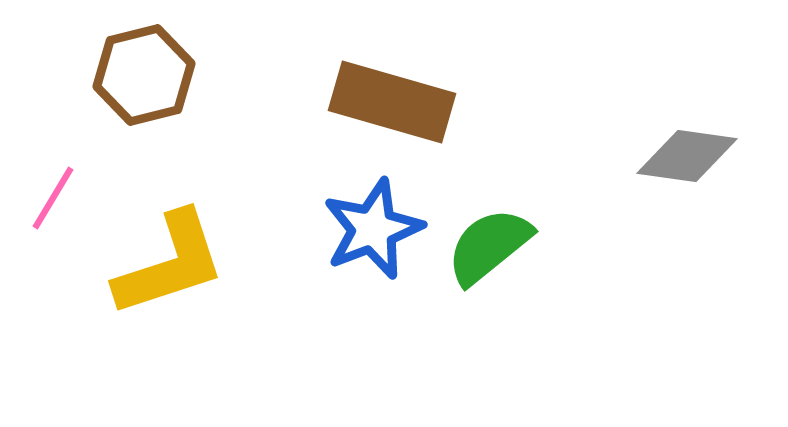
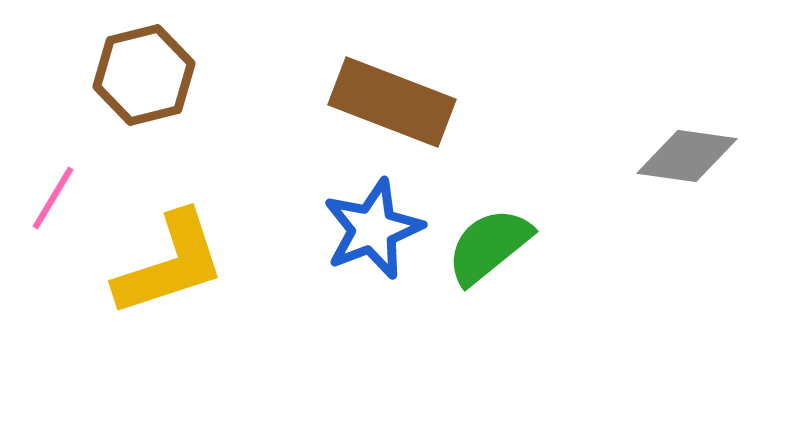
brown rectangle: rotated 5 degrees clockwise
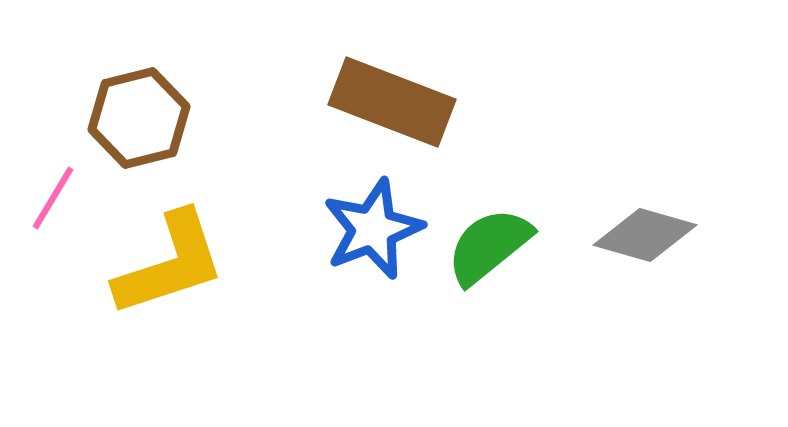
brown hexagon: moved 5 px left, 43 px down
gray diamond: moved 42 px left, 79 px down; rotated 8 degrees clockwise
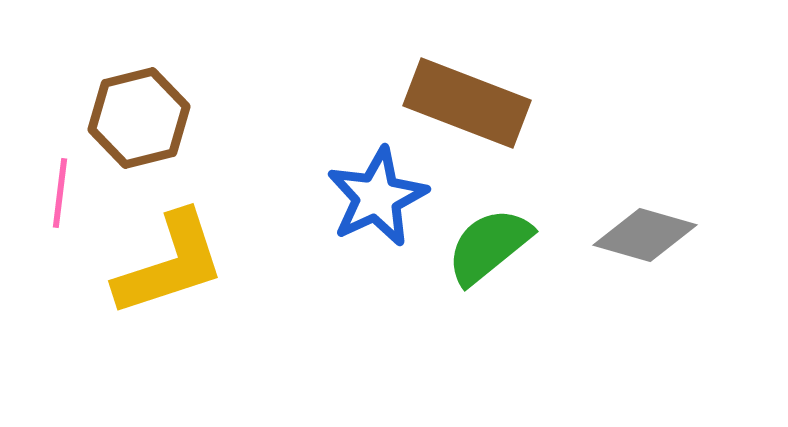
brown rectangle: moved 75 px right, 1 px down
pink line: moved 7 px right, 5 px up; rotated 24 degrees counterclockwise
blue star: moved 4 px right, 32 px up; rotated 4 degrees counterclockwise
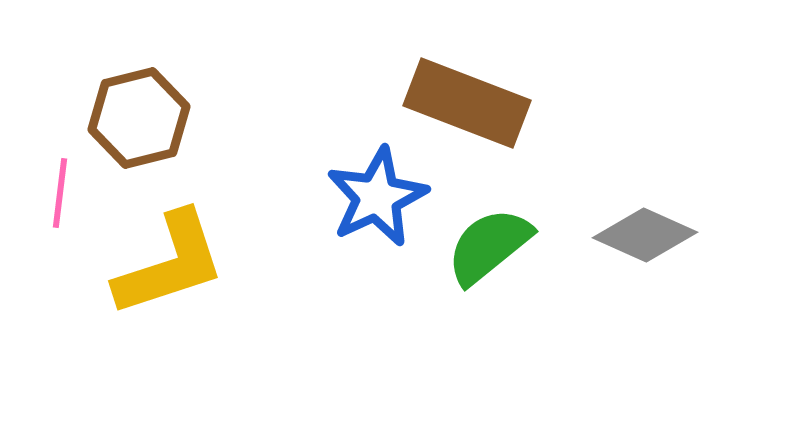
gray diamond: rotated 8 degrees clockwise
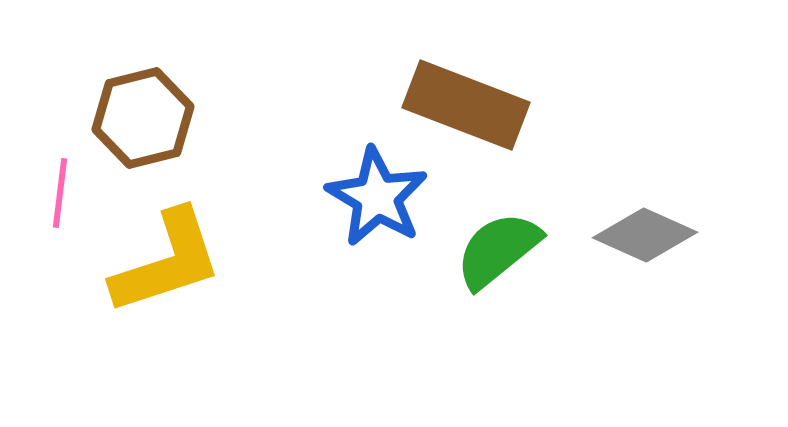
brown rectangle: moved 1 px left, 2 px down
brown hexagon: moved 4 px right
blue star: rotated 16 degrees counterclockwise
green semicircle: moved 9 px right, 4 px down
yellow L-shape: moved 3 px left, 2 px up
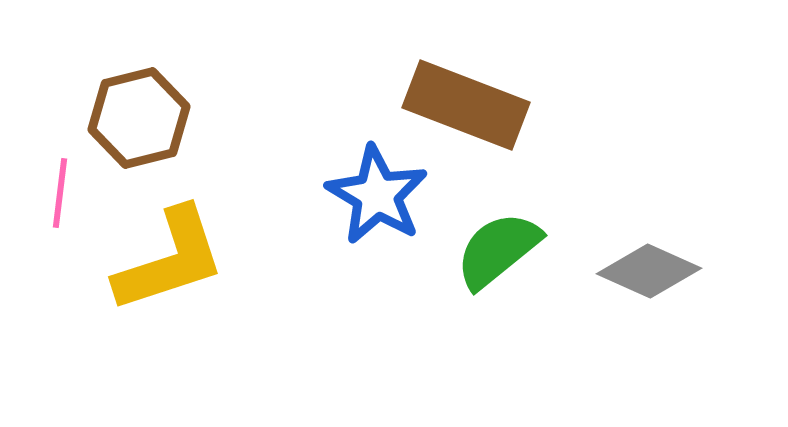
brown hexagon: moved 4 px left
blue star: moved 2 px up
gray diamond: moved 4 px right, 36 px down
yellow L-shape: moved 3 px right, 2 px up
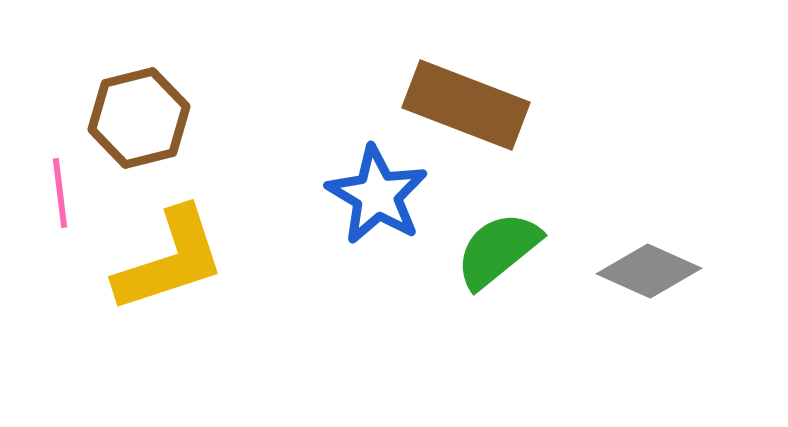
pink line: rotated 14 degrees counterclockwise
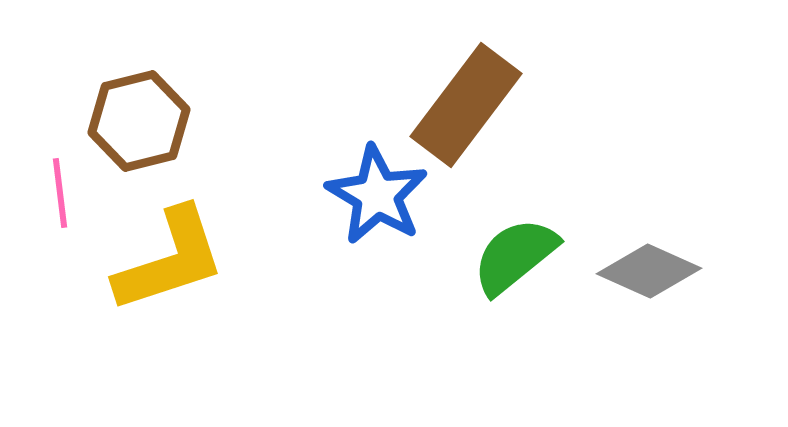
brown rectangle: rotated 74 degrees counterclockwise
brown hexagon: moved 3 px down
green semicircle: moved 17 px right, 6 px down
